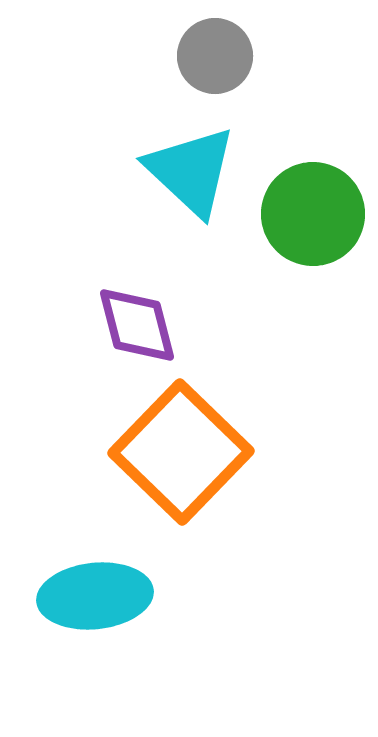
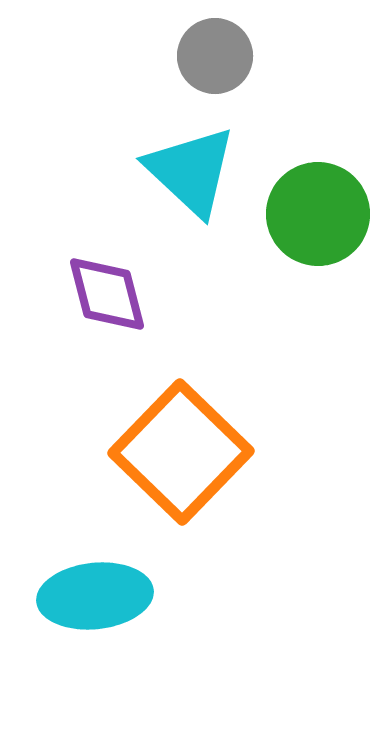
green circle: moved 5 px right
purple diamond: moved 30 px left, 31 px up
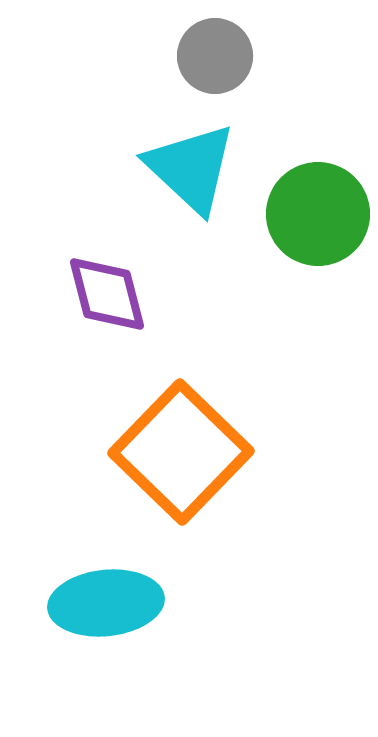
cyan triangle: moved 3 px up
cyan ellipse: moved 11 px right, 7 px down
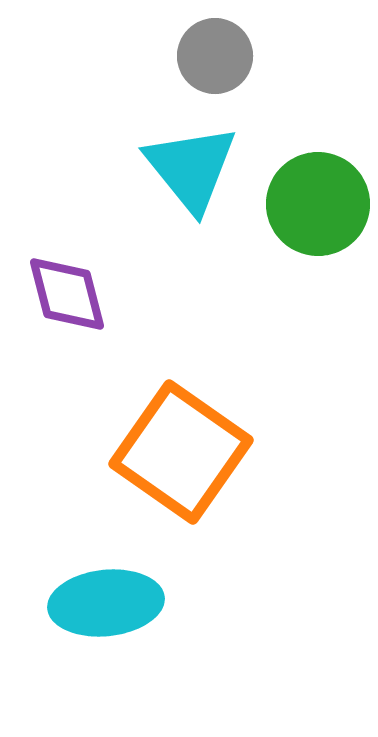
cyan triangle: rotated 8 degrees clockwise
green circle: moved 10 px up
purple diamond: moved 40 px left
orange square: rotated 9 degrees counterclockwise
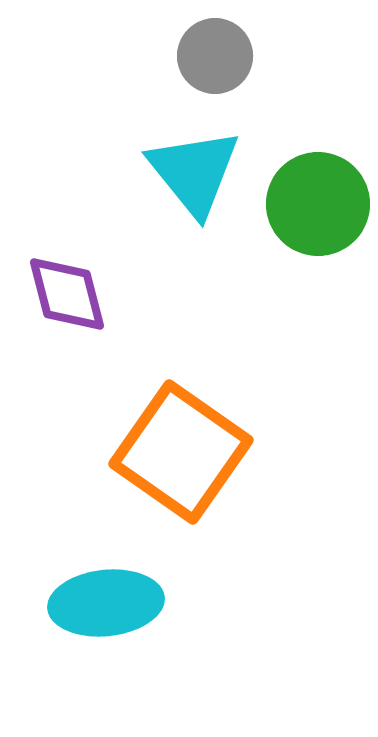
cyan triangle: moved 3 px right, 4 px down
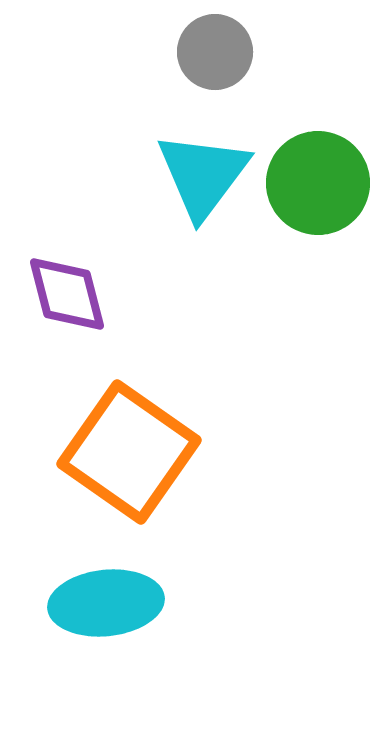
gray circle: moved 4 px up
cyan triangle: moved 9 px right, 3 px down; rotated 16 degrees clockwise
green circle: moved 21 px up
orange square: moved 52 px left
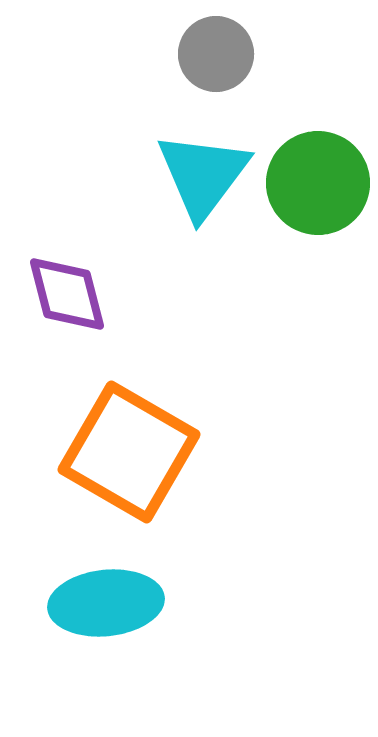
gray circle: moved 1 px right, 2 px down
orange square: rotated 5 degrees counterclockwise
